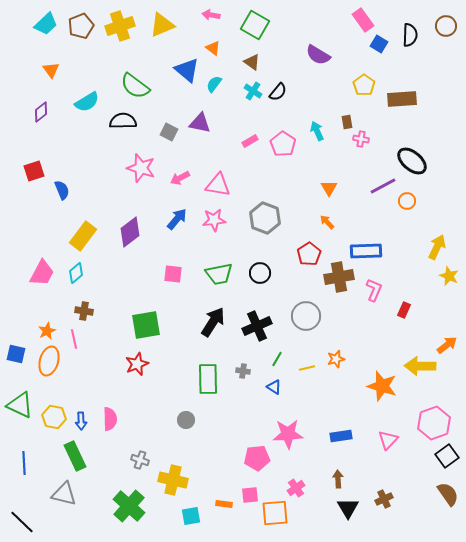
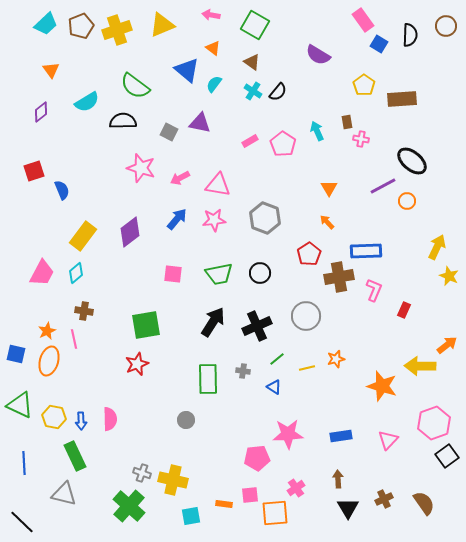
yellow cross at (120, 26): moved 3 px left, 4 px down
green line at (277, 359): rotated 21 degrees clockwise
gray cross at (140, 460): moved 2 px right, 13 px down
brown semicircle at (448, 494): moved 24 px left, 9 px down
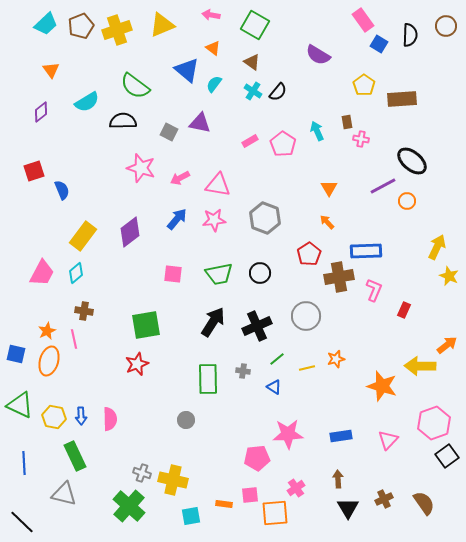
blue arrow at (81, 421): moved 5 px up
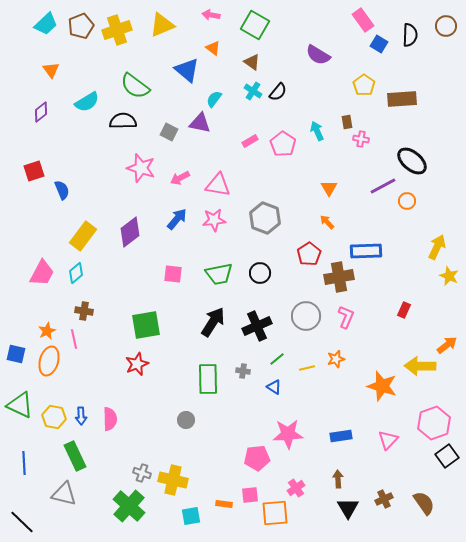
cyan semicircle at (214, 84): moved 15 px down
pink L-shape at (374, 290): moved 28 px left, 27 px down
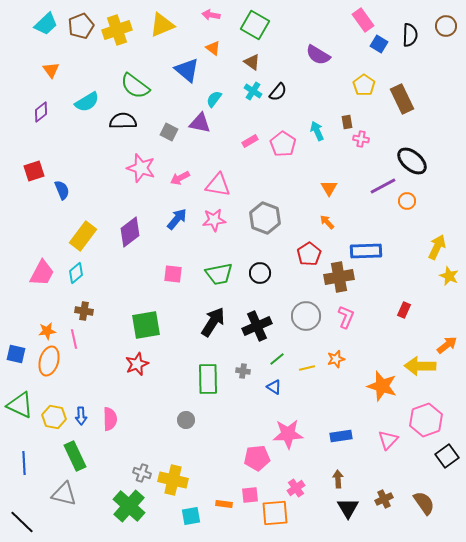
brown rectangle at (402, 99): rotated 68 degrees clockwise
orange star at (47, 331): rotated 18 degrees clockwise
pink hexagon at (434, 423): moved 8 px left, 3 px up
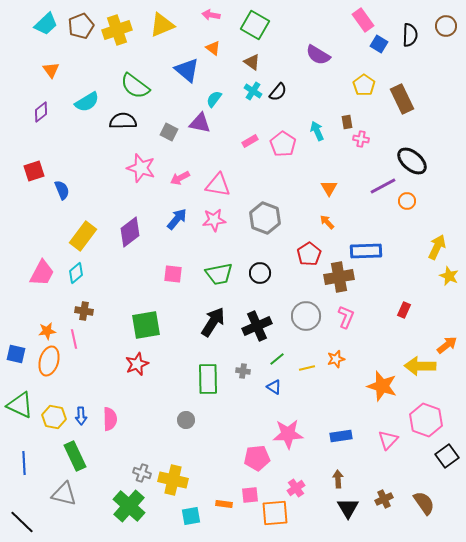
pink hexagon at (426, 420): rotated 20 degrees counterclockwise
